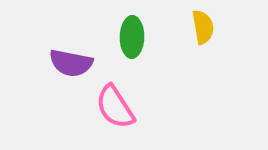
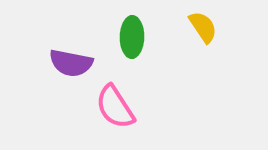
yellow semicircle: rotated 24 degrees counterclockwise
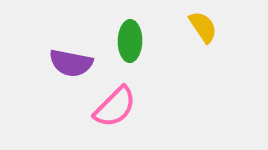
green ellipse: moved 2 px left, 4 px down
pink semicircle: rotated 102 degrees counterclockwise
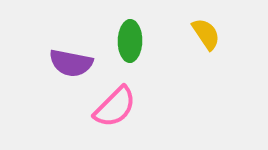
yellow semicircle: moved 3 px right, 7 px down
